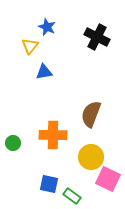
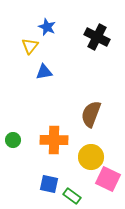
orange cross: moved 1 px right, 5 px down
green circle: moved 3 px up
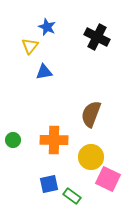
blue square: rotated 24 degrees counterclockwise
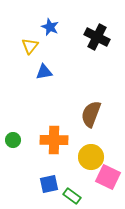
blue star: moved 3 px right
pink square: moved 2 px up
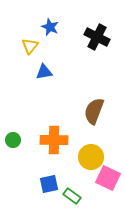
brown semicircle: moved 3 px right, 3 px up
pink square: moved 1 px down
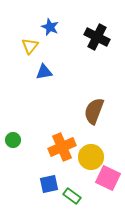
orange cross: moved 8 px right, 7 px down; rotated 24 degrees counterclockwise
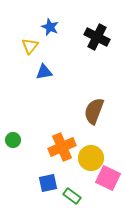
yellow circle: moved 1 px down
blue square: moved 1 px left, 1 px up
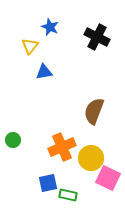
green rectangle: moved 4 px left, 1 px up; rotated 24 degrees counterclockwise
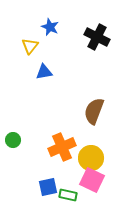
pink square: moved 16 px left, 2 px down
blue square: moved 4 px down
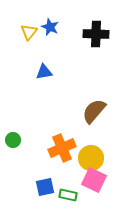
black cross: moved 1 px left, 3 px up; rotated 25 degrees counterclockwise
yellow triangle: moved 1 px left, 14 px up
brown semicircle: rotated 20 degrees clockwise
orange cross: moved 1 px down
pink square: moved 2 px right
blue square: moved 3 px left
